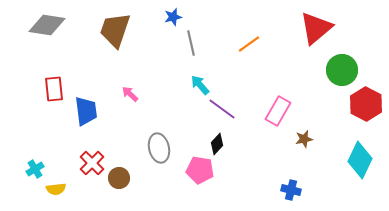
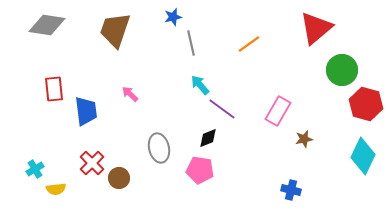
red hexagon: rotated 12 degrees counterclockwise
black diamond: moved 9 px left, 6 px up; rotated 25 degrees clockwise
cyan diamond: moved 3 px right, 4 px up
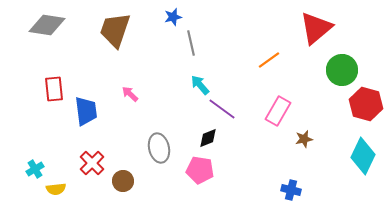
orange line: moved 20 px right, 16 px down
brown circle: moved 4 px right, 3 px down
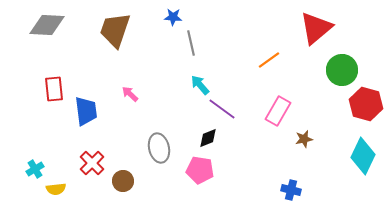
blue star: rotated 18 degrees clockwise
gray diamond: rotated 6 degrees counterclockwise
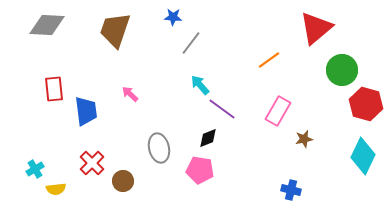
gray line: rotated 50 degrees clockwise
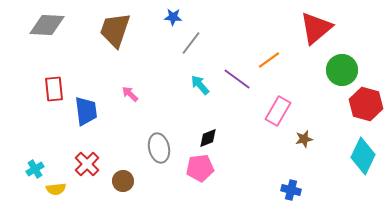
purple line: moved 15 px right, 30 px up
red cross: moved 5 px left, 1 px down
pink pentagon: moved 2 px up; rotated 16 degrees counterclockwise
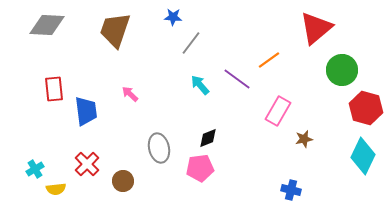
red hexagon: moved 4 px down
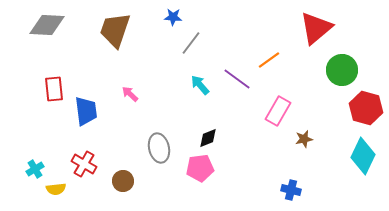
red cross: moved 3 px left; rotated 15 degrees counterclockwise
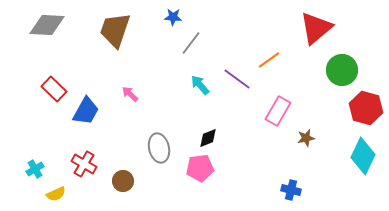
red rectangle: rotated 40 degrees counterclockwise
blue trapezoid: rotated 36 degrees clockwise
brown star: moved 2 px right, 1 px up
yellow semicircle: moved 5 px down; rotated 18 degrees counterclockwise
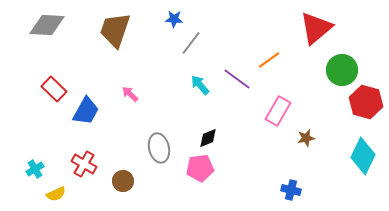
blue star: moved 1 px right, 2 px down
red hexagon: moved 6 px up
